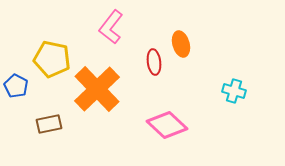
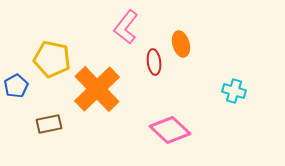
pink L-shape: moved 15 px right
blue pentagon: rotated 15 degrees clockwise
pink diamond: moved 3 px right, 5 px down
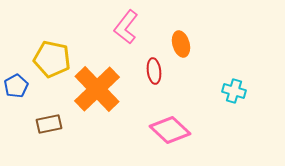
red ellipse: moved 9 px down
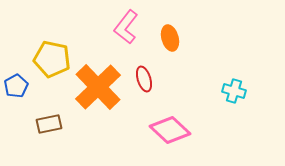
orange ellipse: moved 11 px left, 6 px up
red ellipse: moved 10 px left, 8 px down; rotated 10 degrees counterclockwise
orange cross: moved 1 px right, 2 px up
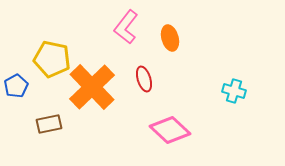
orange cross: moved 6 px left
